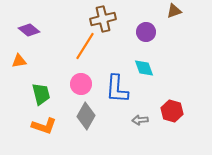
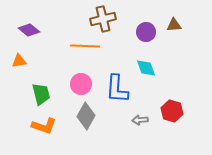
brown triangle: moved 14 px down; rotated 14 degrees clockwise
orange line: rotated 60 degrees clockwise
cyan diamond: moved 2 px right
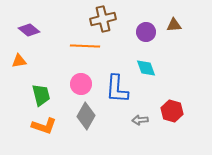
green trapezoid: moved 1 px down
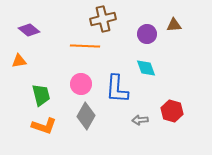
purple circle: moved 1 px right, 2 px down
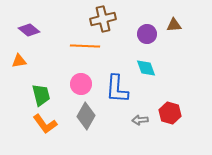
red hexagon: moved 2 px left, 2 px down
orange L-shape: moved 1 px right, 2 px up; rotated 35 degrees clockwise
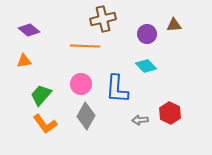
orange triangle: moved 5 px right
cyan diamond: moved 2 px up; rotated 25 degrees counterclockwise
green trapezoid: rotated 125 degrees counterclockwise
red hexagon: rotated 10 degrees clockwise
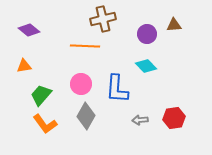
orange triangle: moved 5 px down
red hexagon: moved 4 px right, 5 px down; rotated 25 degrees clockwise
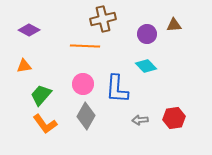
purple diamond: rotated 10 degrees counterclockwise
pink circle: moved 2 px right
